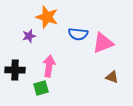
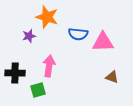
pink triangle: moved 1 px up; rotated 20 degrees clockwise
black cross: moved 3 px down
green square: moved 3 px left, 2 px down
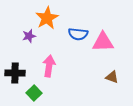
orange star: moved 1 px down; rotated 25 degrees clockwise
green square: moved 4 px left, 3 px down; rotated 28 degrees counterclockwise
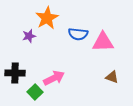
pink arrow: moved 5 px right, 12 px down; rotated 55 degrees clockwise
green square: moved 1 px right, 1 px up
